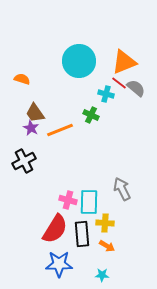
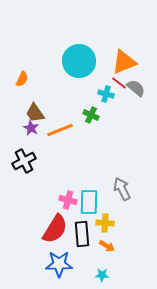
orange semicircle: rotated 98 degrees clockwise
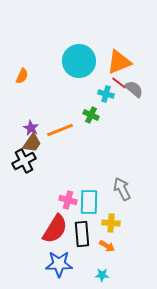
orange triangle: moved 5 px left
orange semicircle: moved 3 px up
gray semicircle: moved 2 px left, 1 px down
brown trapezoid: moved 3 px left, 30 px down; rotated 110 degrees counterclockwise
yellow cross: moved 6 px right
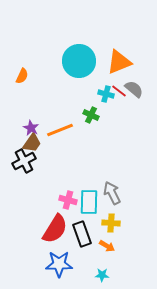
red line: moved 8 px down
gray arrow: moved 10 px left, 4 px down
black rectangle: rotated 15 degrees counterclockwise
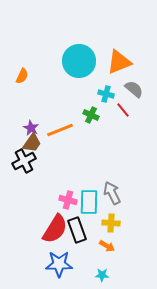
red line: moved 4 px right, 19 px down; rotated 14 degrees clockwise
black rectangle: moved 5 px left, 4 px up
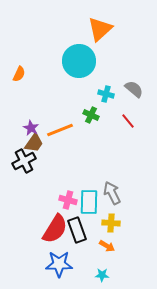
orange triangle: moved 19 px left, 33 px up; rotated 20 degrees counterclockwise
orange semicircle: moved 3 px left, 2 px up
red line: moved 5 px right, 11 px down
brown trapezoid: moved 2 px right
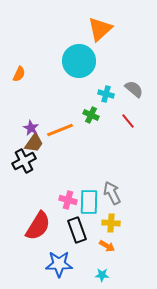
red semicircle: moved 17 px left, 3 px up
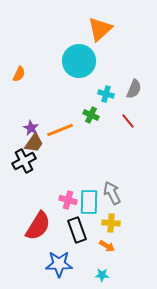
gray semicircle: rotated 72 degrees clockwise
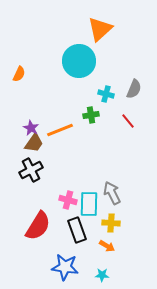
green cross: rotated 35 degrees counterclockwise
black cross: moved 7 px right, 9 px down
cyan rectangle: moved 2 px down
blue star: moved 6 px right, 3 px down; rotated 8 degrees clockwise
